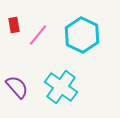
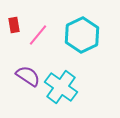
cyan hexagon: rotated 8 degrees clockwise
purple semicircle: moved 11 px right, 11 px up; rotated 15 degrees counterclockwise
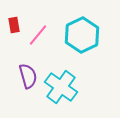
purple semicircle: rotated 40 degrees clockwise
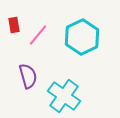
cyan hexagon: moved 2 px down
cyan cross: moved 3 px right, 9 px down
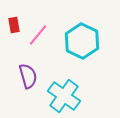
cyan hexagon: moved 4 px down; rotated 8 degrees counterclockwise
